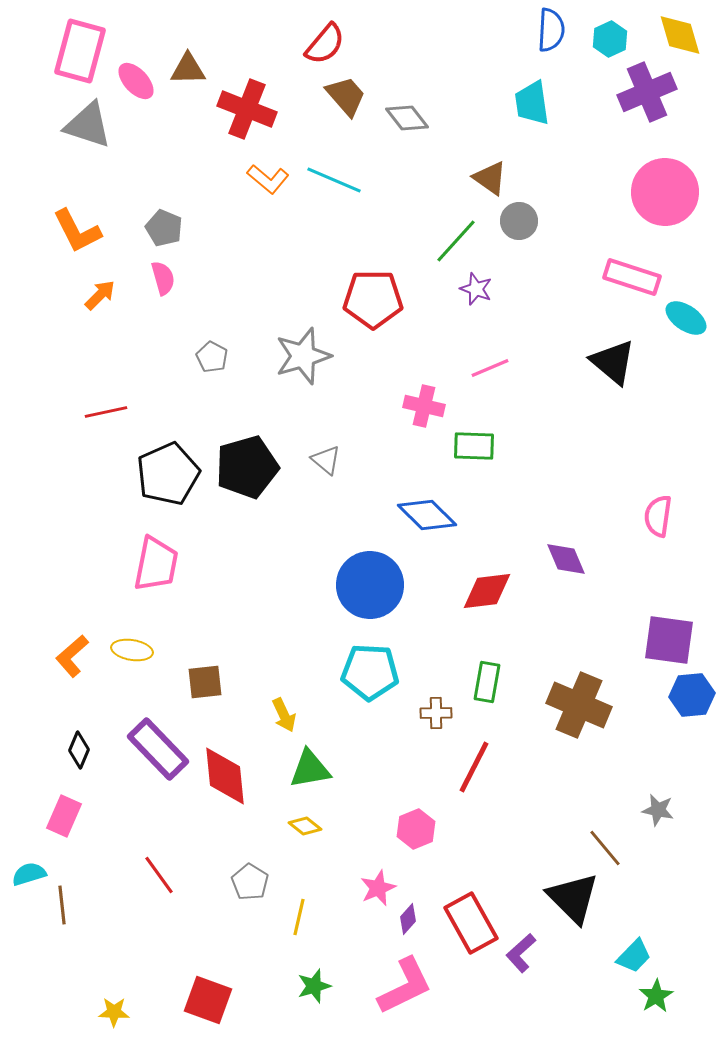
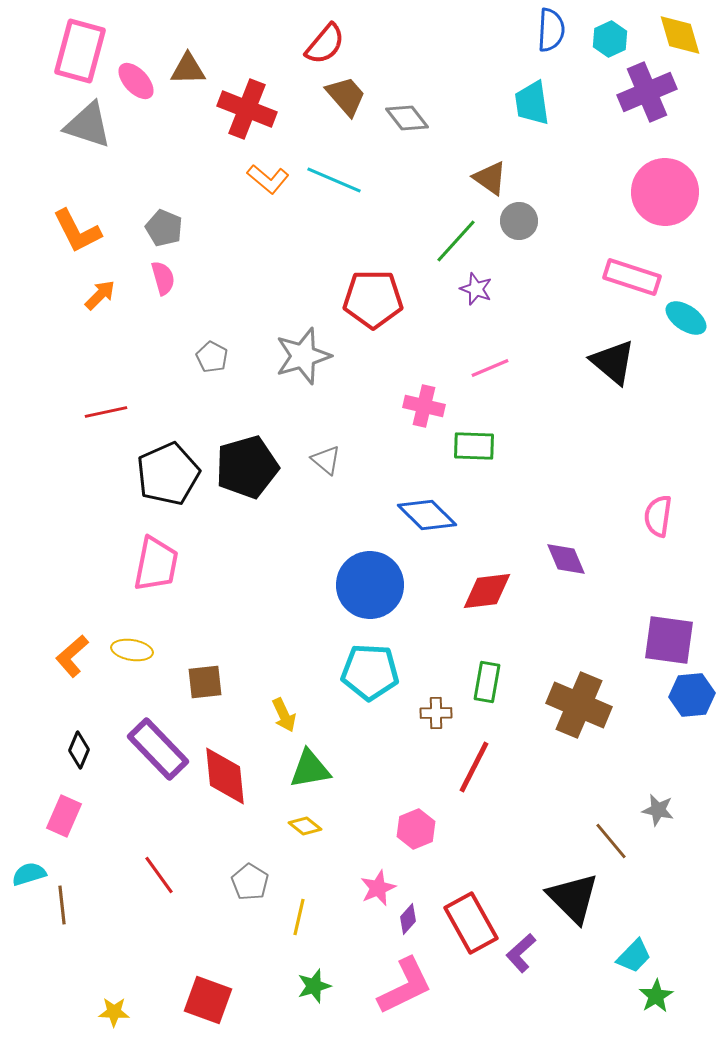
brown line at (605, 848): moved 6 px right, 7 px up
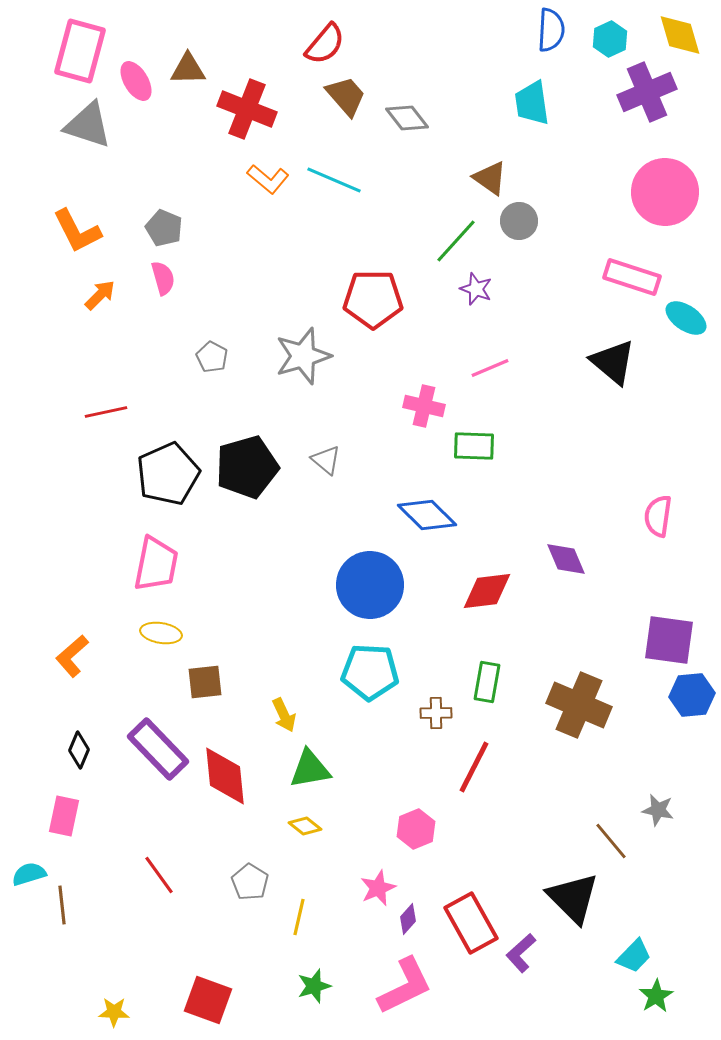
pink ellipse at (136, 81): rotated 12 degrees clockwise
yellow ellipse at (132, 650): moved 29 px right, 17 px up
pink rectangle at (64, 816): rotated 12 degrees counterclockwise
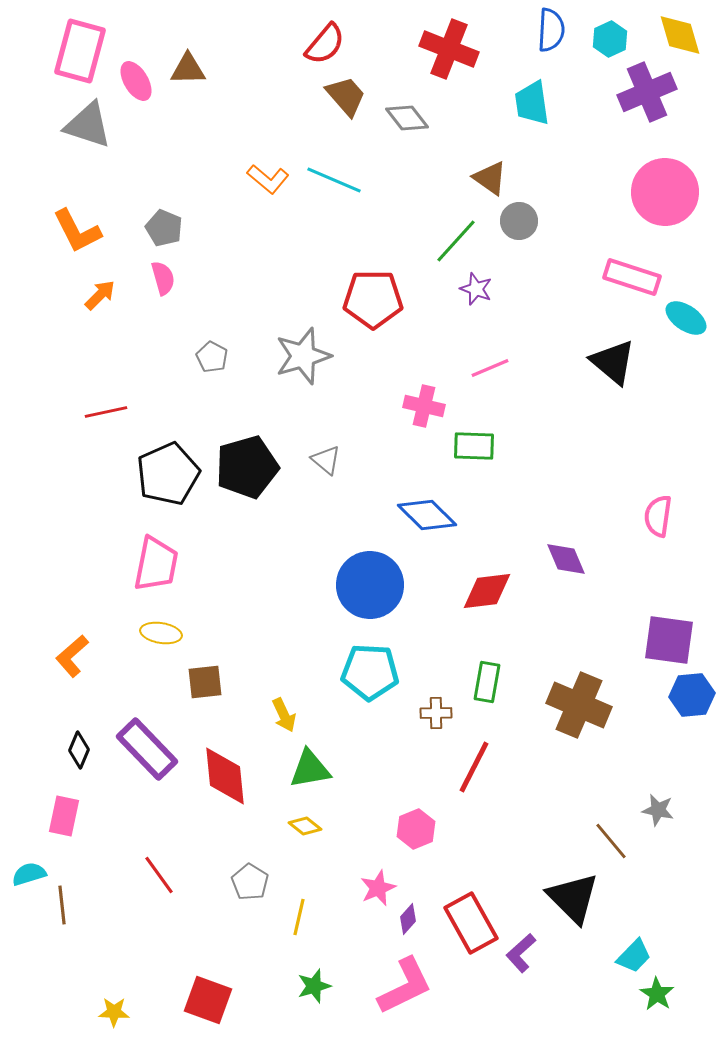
red cross at (247, 109): moved 202 px right, 60 px up
purple rectangle at (158, 749): moved 11 px left
green star at (656, 996): moved 1 px right, 2 px up; rotated 8 degrees counterclockwise
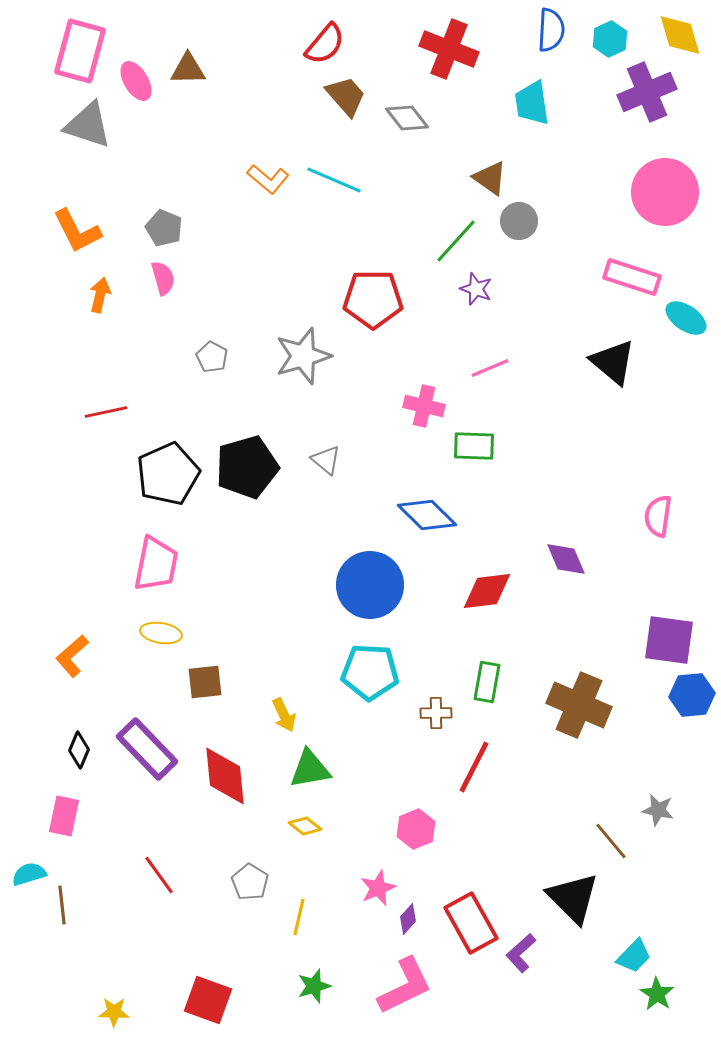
orange arrow at (100, 295): rotated 32 degrees counterclockwise
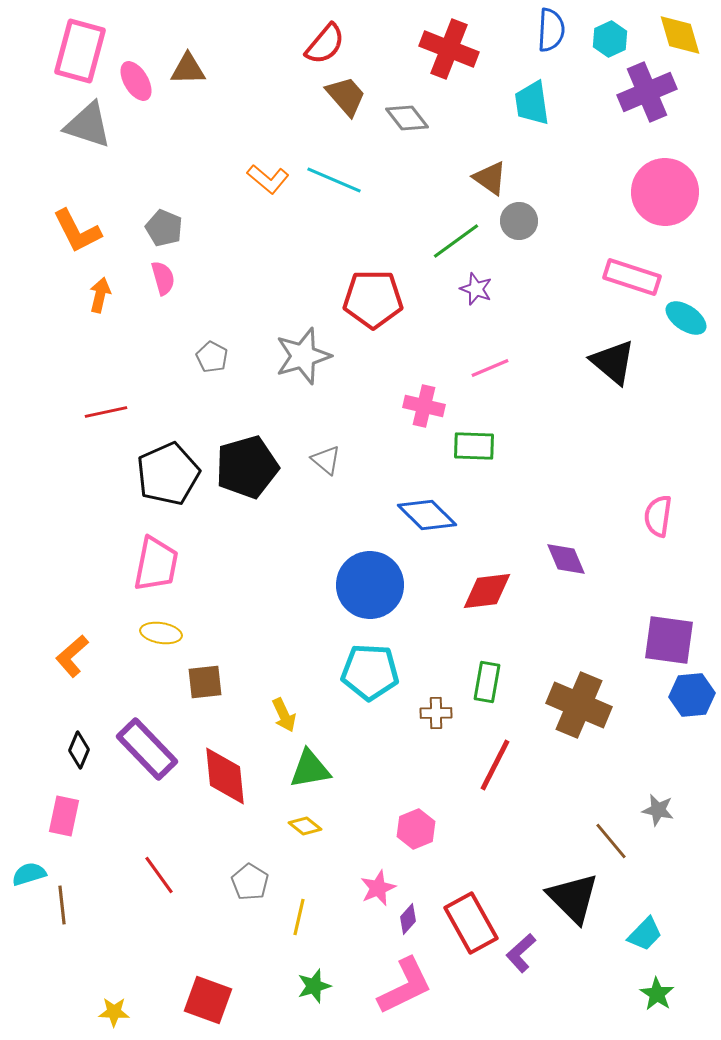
green line at (456, 241): rotated 12 degrees clockwise
red line at (474, 767): moved 21 px right, 2 px up
cyan trapezoid at (634, 956): moved 11 px right, 22 px up
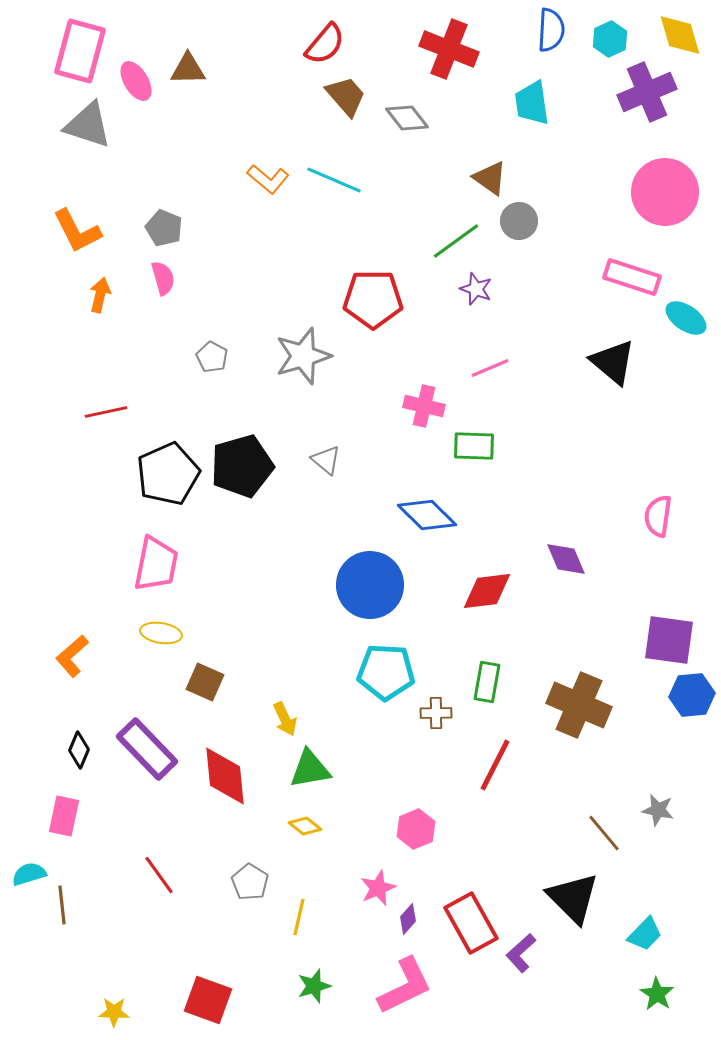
black pentagon at (247, 467): moved 5 px left, 1 px up
cyan pentagon at (370, 672): moved 16 px right
brown square at (205, 682): rotated 30 degrees clockwise
yellow arrow at (284, 715): moved 1 px right, 4 px down
brown line at (611, 841): moved 7 px left, 8 px up
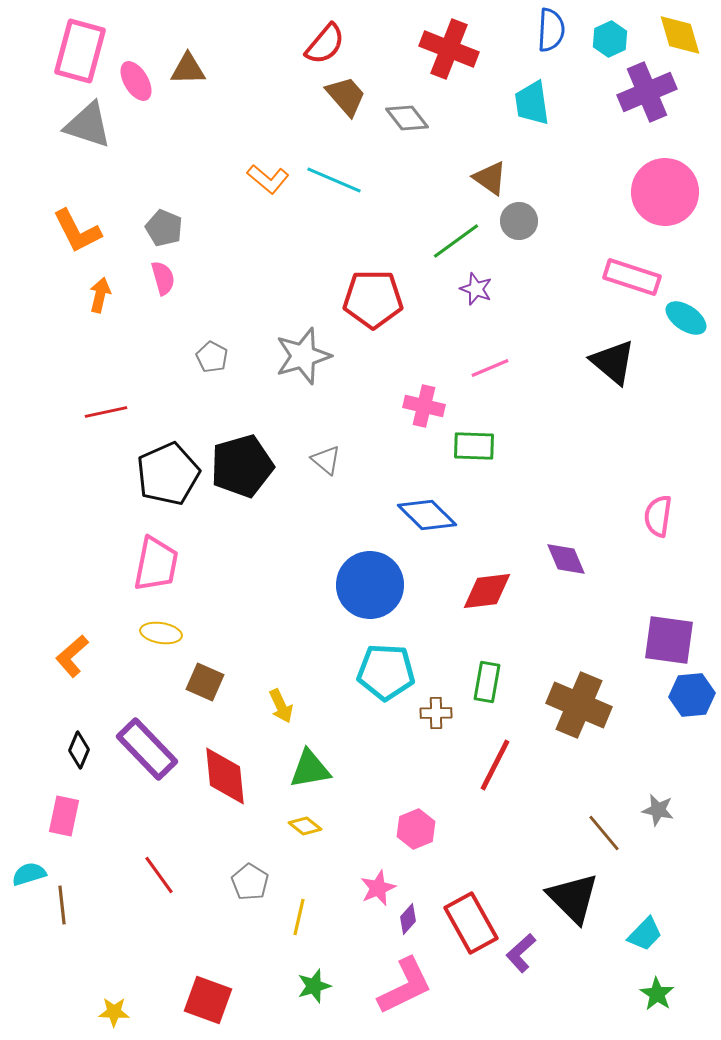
yellow arrow at (285, 719): moved 4 px left, 13 px up
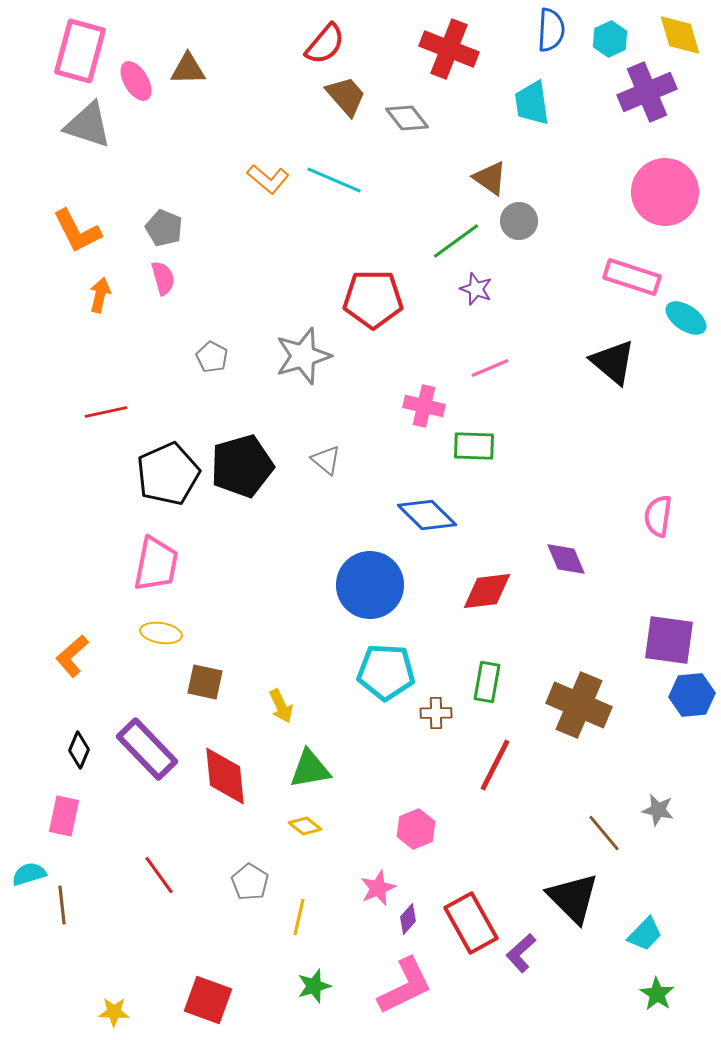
brown square at (205, 682): rotated 12 degrees counterclockwise
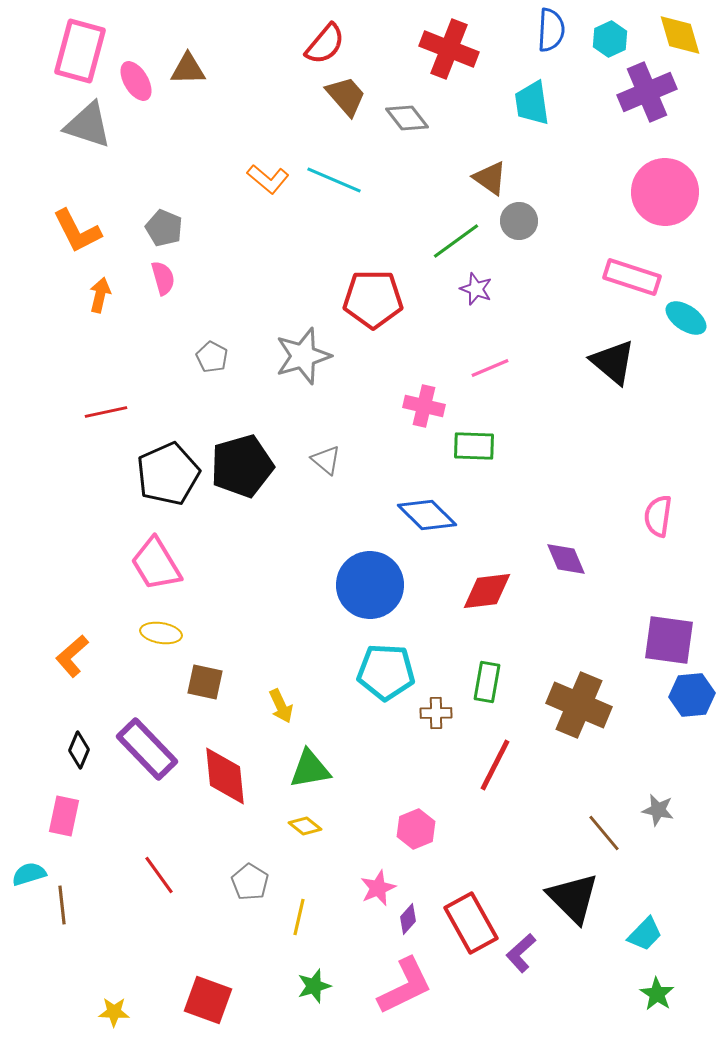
pink trapezoid at (156, 564): rotated 138 degrees clockwise
